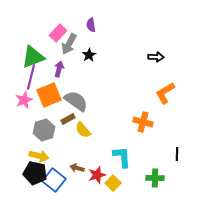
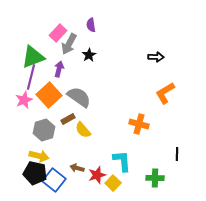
orange square: rotated 20 degrees counterclockwise
gray semicircle: moved 3 px right, 4 px up
orange cross: moved 4 px left, 2 px down
cyan L-shape: moved 4 px down
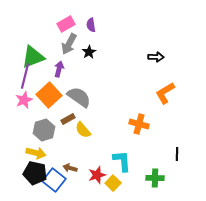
pink rectangle: moved 8 px right, 9 px up; rotated 18 degrees clockwise
black star: moved 3 px up
purple line: moved 6 px left, 1 px up
yellow arrow: moved 3 px left, 3 px up
brown arrow: moved 7 px left
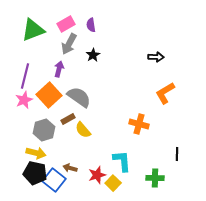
black star: moved 4 px right, 3 px down
green triangle: moved 27 px up
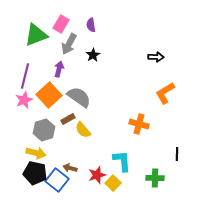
pink rectangle: moved 5 px left; rotated 30 degrees counterclockwise
green triangle: moved 3 px right, 5 px down
blue square: moved 3 px right
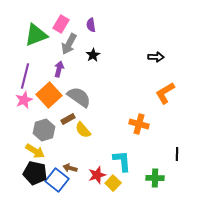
yellow arrow: moved 1 px left, 2 px up; rotated 18 degrees clockwise
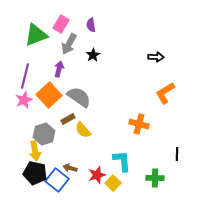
gray hexagon: moved 4 px down
yellow arrow: rotated 48 degrees clockwise
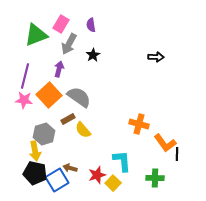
orange L-shape: moved 50 px down; rotated 95 degrees counterclockwise
pink star: rotated 30 degrees clockwise
blue square: rotated 20 degrees clockwise
